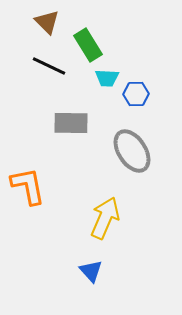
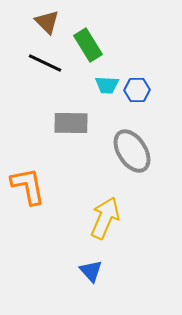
black line: moved 4 px left, 3 px up
cyan trapezoid: moved 7 px down
blue hexagon: moved 1 px right, 4 px up
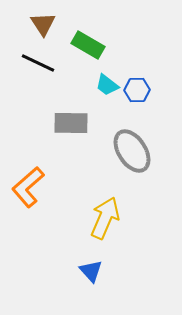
brown triangle: moved 4 px left, 2 px down; rotated 12 degrees clockwise
green rectangle: rotated 28 degrees counterclockwise
black line: moved 7 px left
cyan trapezoid: rotated 35 degrees clockwise
orange L-shape: moved 1 px down; rotated 120 degrees counterclockwise
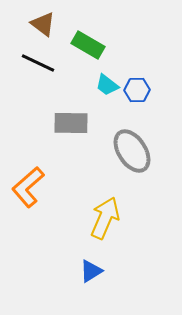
brown triangle: rotated 20 degrees counterclockwise
blue triangle: rotated 40 degrees clockwise
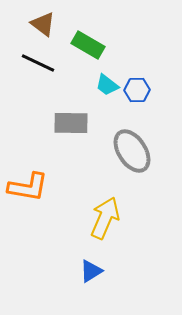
orange L-shape: rotated 129 degrees counterclockwise
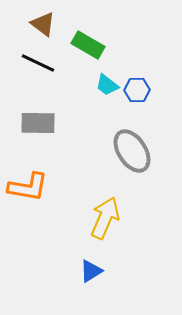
gray rectangle: moved 33 px left
